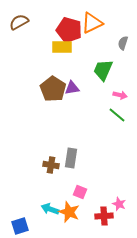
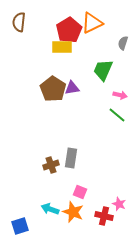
brown semicircle: rotated 54 degrees counterclockwise
red pentagon: rotated 25 degrees clockwise
brown cross: rotated 28 degrees counterclockwise
orange star: moved 4 px right
red cross: rotated 18 degrees clockwise
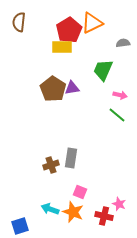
gray semicircle: rotated 64 degrees clockwise
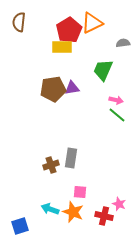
brown pentagon: rotated 30 degrees clockwise
pink arrow: moved 4 px left, 5 px down
pink square: rotated 16 degrees counterclockwise
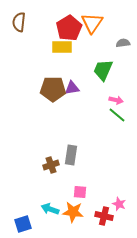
orange triangle: rotated 30 degrees counterclockwise
red pentagon: moved 2 px up
brown pentagon: rotated 10 degrees clockwise
gray rectangle: moved 3 px up
orange star: rotated 15 degrees counterclockwise
blue square: moved 3 px right, 2 px up
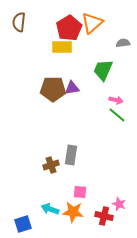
orange triangle: rotated 15 degrees clockwise
